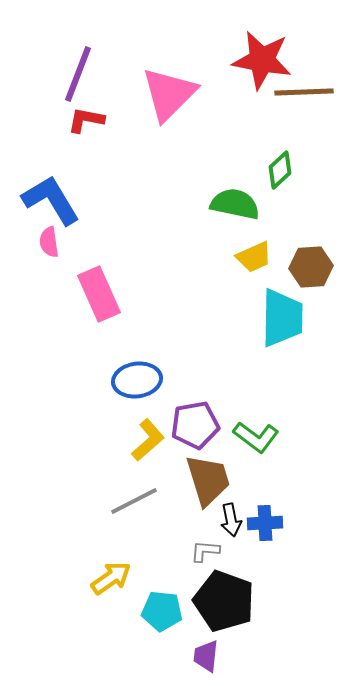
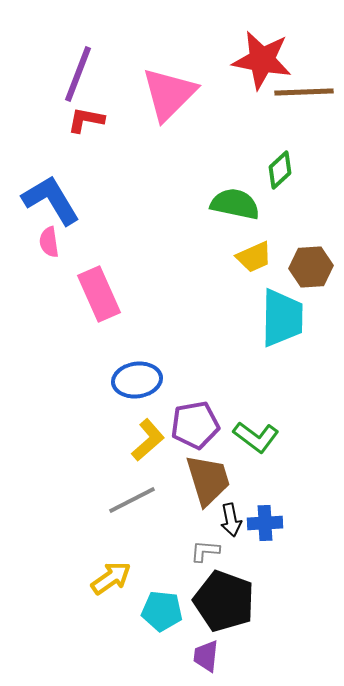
gray line: moved 2 px left, 1 px up
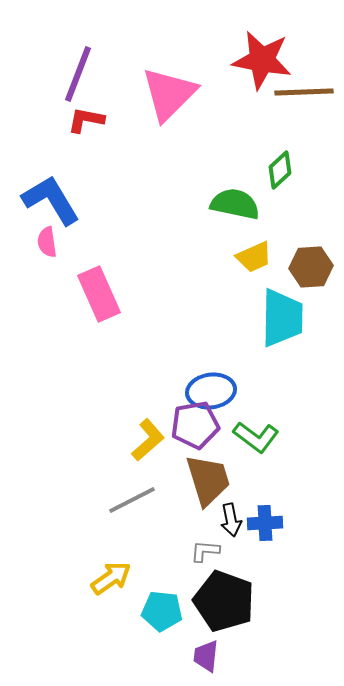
pink semicircle: moved 2 px left
blue ellipse: moved 74 px right, 11 px down
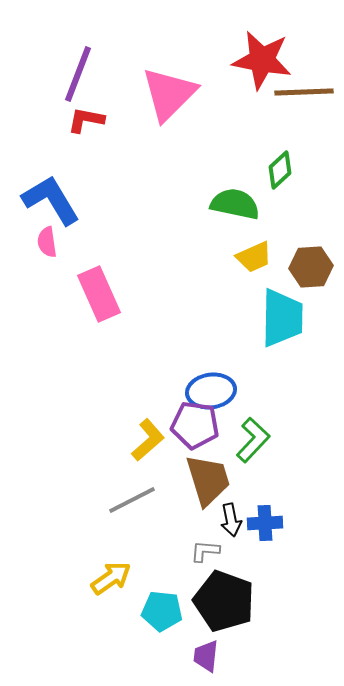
purple pentagon: rotated 18 degrees clockwise
green L-shape: moved 3 px left, 3 px down; rotated 84 degrees counterclockwise
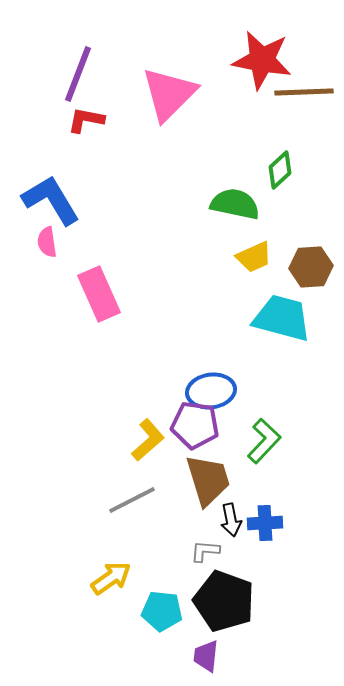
cyan trapezoid: rotated 76 degrees counterclockwise
green L-shape: moved 11 px right, 1 px down
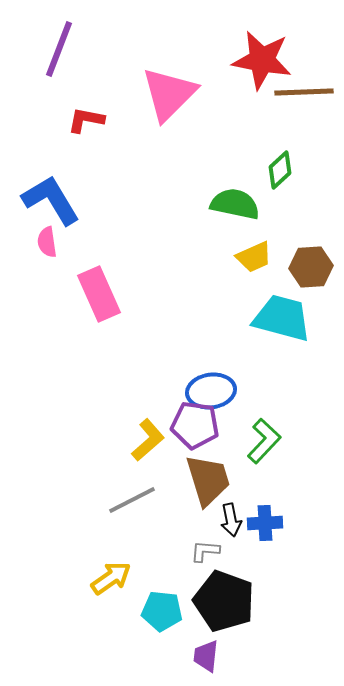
purple line: moved 19 px left, 25 px up
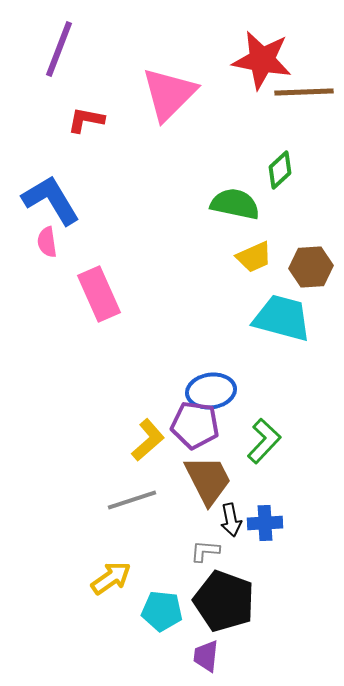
brown trapezoid: rotated 10 degrees counterclockwise
gray line: rotated 9 degrees clockwise
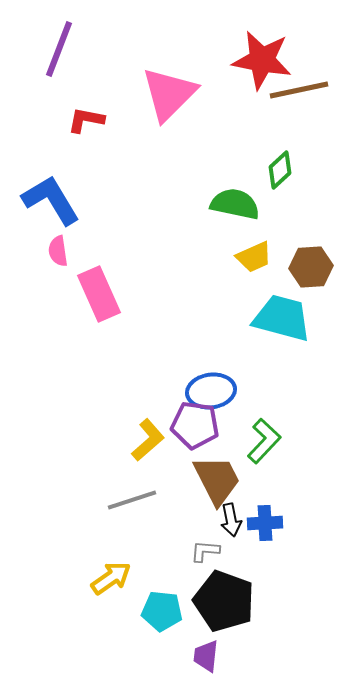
brown line: moved 5 px left, 2 px up; rotated 10 degrees counterclockwise
pink semicircle: moved 11 px right, 9 px down
brown trapezoid: moved 9 px right
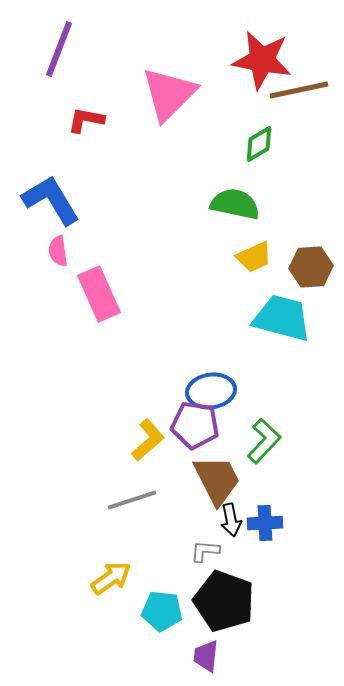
green diamond: moved 21 px left, 26 px up; rotated 12 degrees clockwise
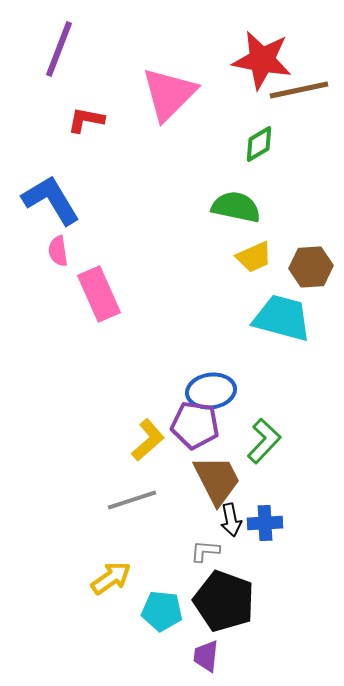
green semicircle: moved 1 px right, 3 px down
